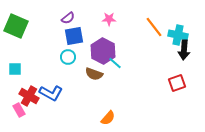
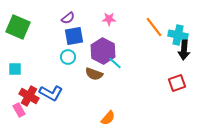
green square: moved 2 px right, 1 px down
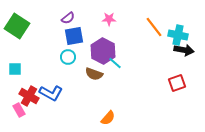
green square: moved 1 px left, 1 px up; rotated 10 degrees clockwise
black arrow: rotated 84 degrees counterclockwise
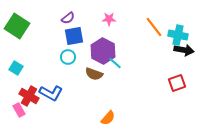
cyan square: moved 1 px right, 1 px up; rotated 32 degrees clockwise
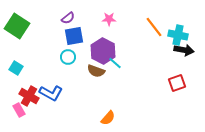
brown semicircle: moved 2 px right, 3 px up
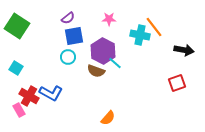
cyan cross: moved 38 px left
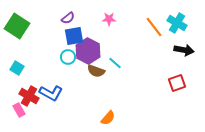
cyan cross: moved 37 px right, 12 px up; rotated 18 degrees clockwise
purple hexagon: moved 15 px left
cyan square: moved 1 px right
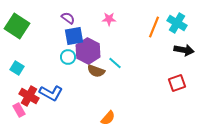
purple semicircle: rotated 104 degrees counterclockwise
orange line: rotated 60 degrees clockwise
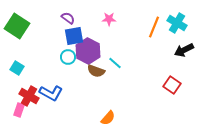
black arrow: rotated 144 degrees clockwise
red square: moved 5 px left, 2 px down; rotated 36 degrees counterclockwise
pink rectangle: rotated 48 degrees clockwise
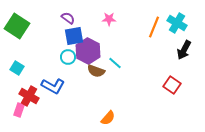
black arrow: rotated 36 degrees counterclockwise
blue L-shape: moved 2 px right, 7 px up
